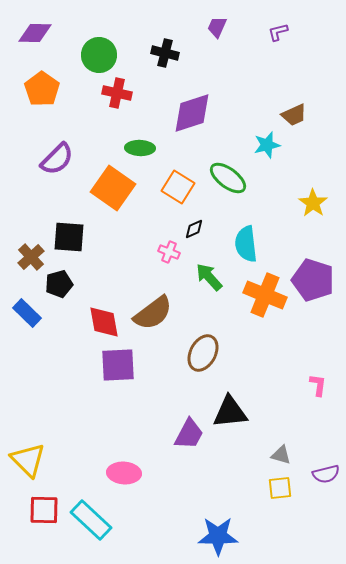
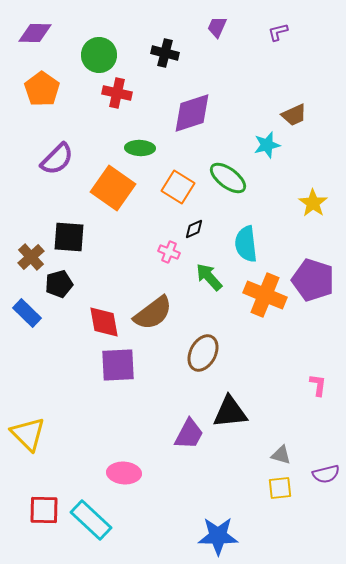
yellow triangle at (28, 460): moved 26 px up
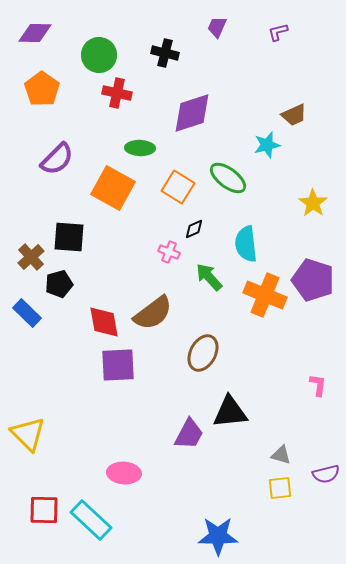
orange square at (113, 188): rotated 6 degrees counterclockwise
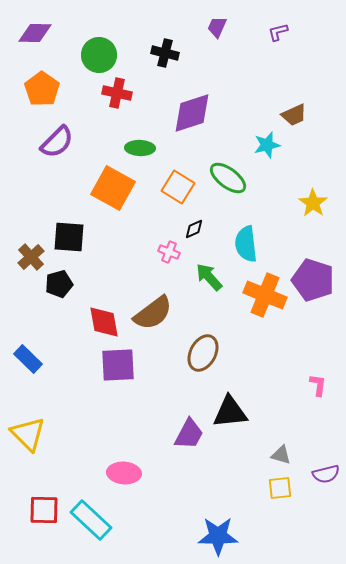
purple semicircle at (57, 159): moved 17 px up
blue rectangle at (27, 313): moved 1 px right, 46 px down
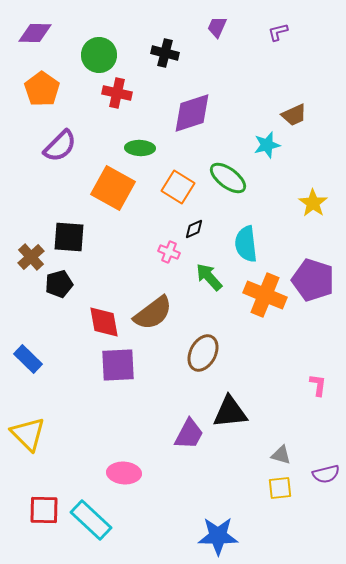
purple semicircle at (57, 142): moved 3 px right, 4 px down
